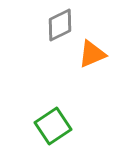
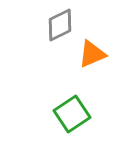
green square: moved 19 px right, 12 px up
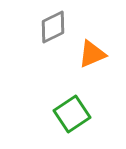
gray diamond: moved 7 px left, 2 px down
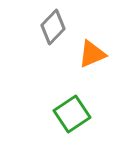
gray diamond: rotated 20 degrees counterclockwise
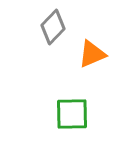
green square: rotated 33 degrees clockwise
